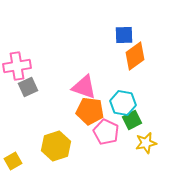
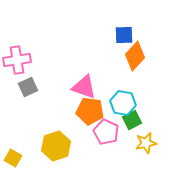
orange diamond: rotated 12 degrees counterclockwise
pink cross: moved 6 px up
yellow square: moved 3 px up; rotated 30 degrees counterclockwise
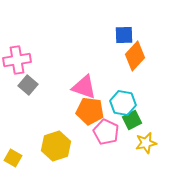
gray square: moved 2 px up; rotated 24 degrees counterclockwise
